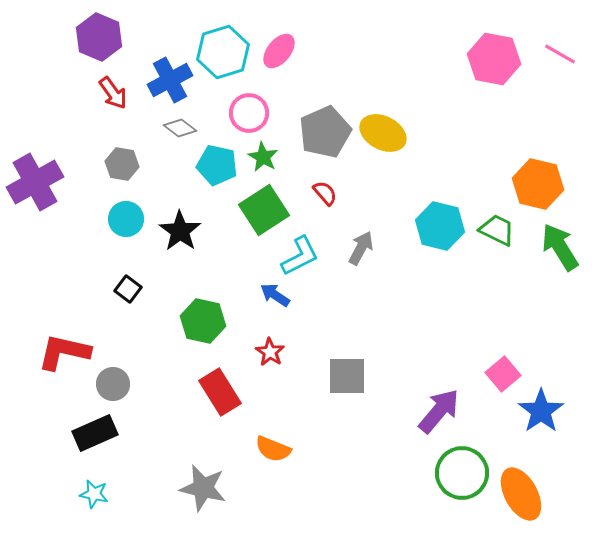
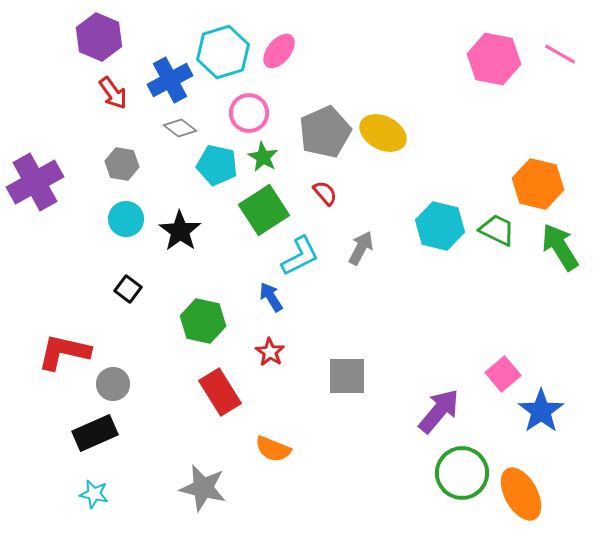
blue arrow at (275, 295): moved 4 px left, 2 px down; rotated 24 degrees clockwise
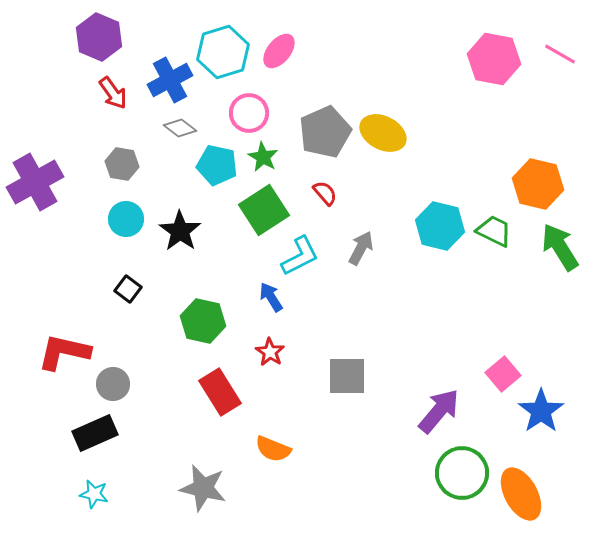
green trapezoid at (497, 230): moved 3 px left, 1 px down
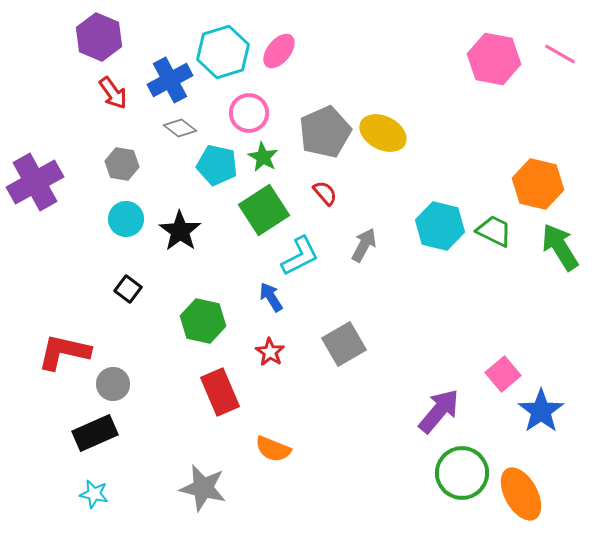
gray arrow at (361, 248): moved 3 px right, 3 px up
gray square at (347, 376): moved 3 px left, 32 px up; rotated 30 degrees counterclockwise
red rectangle at (220, 392): rotated 9 degrees clockwise
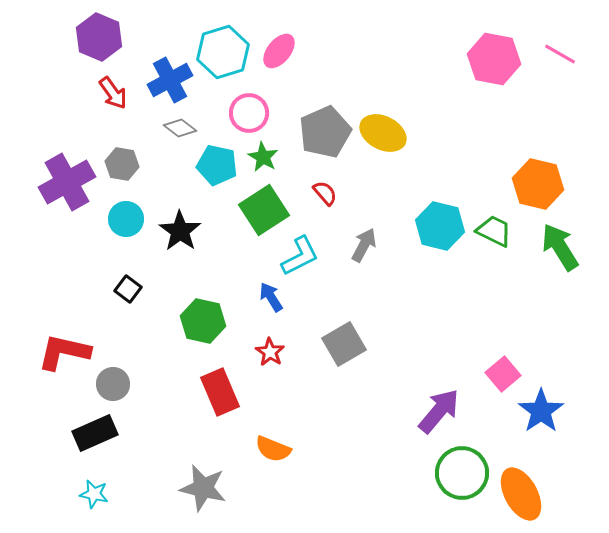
purple cross at (35, 182): moved 32 px right
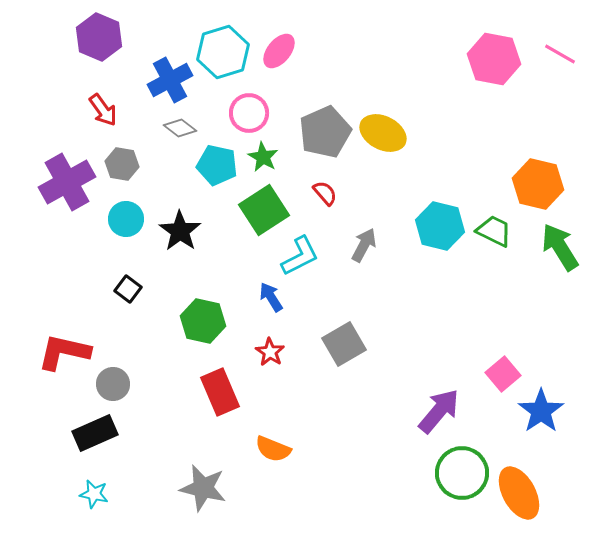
red arrow at (113, 93): moved 10 px left, 17 px down
orange ellipse at (521, 494): moved 2 px left, 1 px up
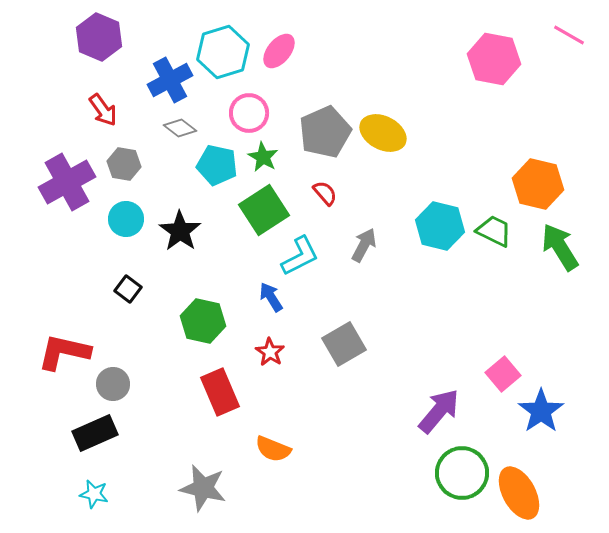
pink line at (560, 54): moved 9 px right, 19 px up
gray hexagon at (122, 164): moved 2 px right
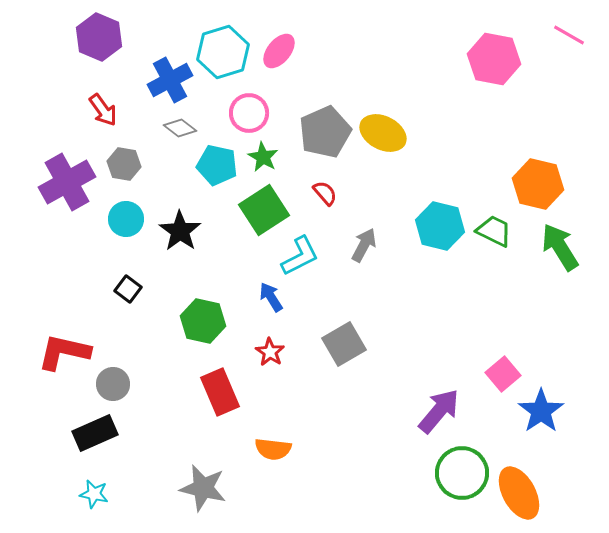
orange semicircle at (273, 449): rotated 15 degrees counterclockwise
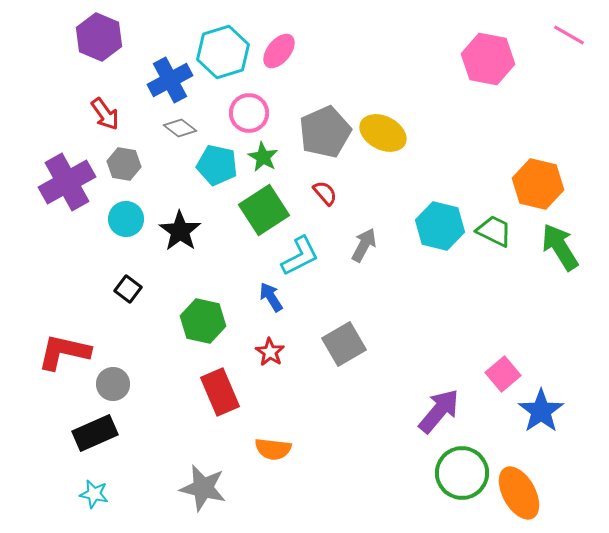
pink hexagon at (494, 59): moved 6 px left
red arrow at (103, 110): moved 2 px right, 4 px down
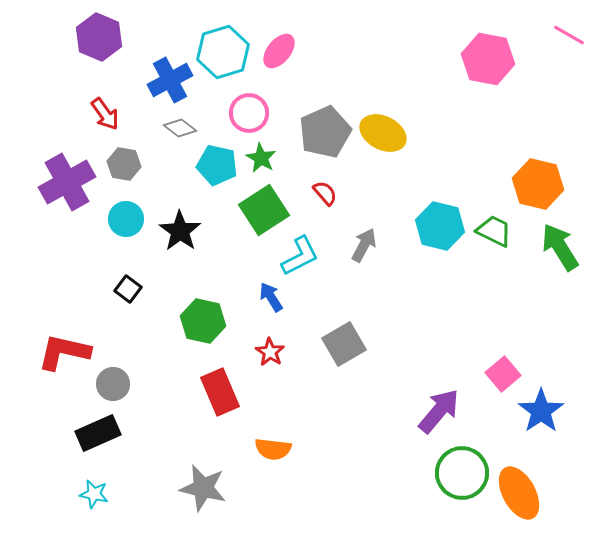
green star at (263, 157): moved 2 px left, 1 px down
black rectangle at (95, 433): moved 3 px right
